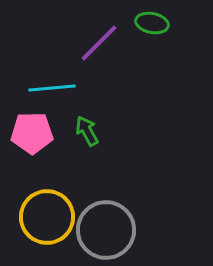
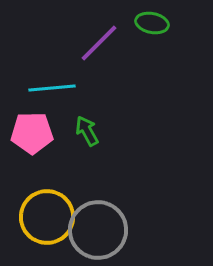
gray circle: moved 8 px left
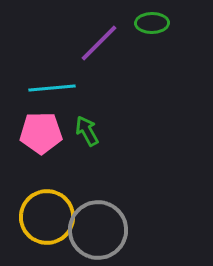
green ellipse: rotated 12 degrees counterclockwise
pink pentagon: moved 9 px right
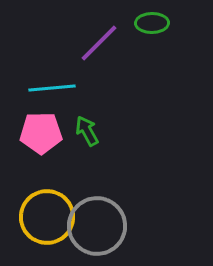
gray circle: moved 1 px left, 4 px up
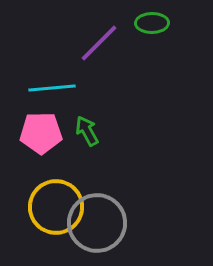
yellow circle: moved 9 px right, 10 px up
gray circle: moved 3 px up
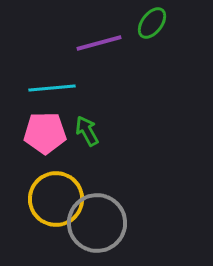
green ellipse: rotated 52 degrees counterclockwise
purple line: rotated 30 degrees clockwise
pink pentagon: moved 4 px right
yellow circle: moved 8 px up
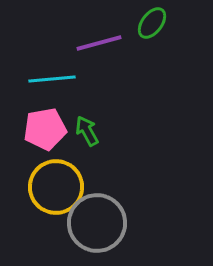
cyan line: moved 9 px up
pink pentagon: moved 4 px up; rotated 9 degrees counterclockwise
yellow circle: moved 12 px up
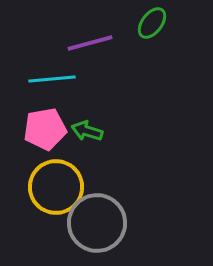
purple line: moved 9 px left
green arrow: rotated 44 degrees counterclockwise
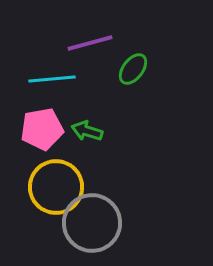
green ellipse: moved 19 px left, 46 px down
pink pentagon: moved 3 px left
gray circle: moved 5 px left
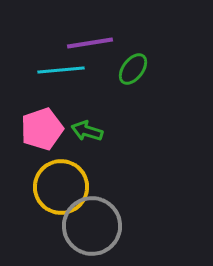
purple line: rotated 6 degrees clockwise
cyan line: moved 9 px right, 9 px up
pink pentagon: rotated 9 degrees counterclockwise
yellow circle: moved 5 px right
gray circle: moved 3 px down
